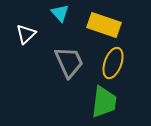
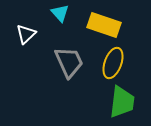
green trapezoid: moved 18 px right
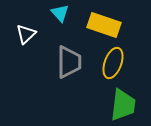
gray trapezoid: rotated 24 degrees clockwise
green trapezoid: moved 1 px right, 3 px down
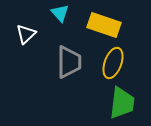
green trapezoid: moved 1 px left, 2 px up
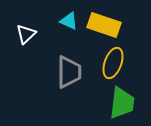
cyan triangle: moved 9 px right, 8 px down; rotated 24 degrees counterclockwise
gray trapezoid: moved 10 px down
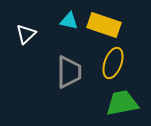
cyan triangle: rotated 12 degrees counterclockwise
green trapezoid: rotated 108 degrees counterclockwise
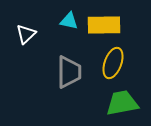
yellow rectangle: rotated 20 degrees counterclockwise
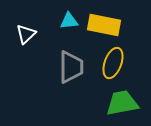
cyan triangle: rotated 18 degrees counterclockwise
yellow rectangle: rotated 12 degrees clockwise
gray trapezoid: moved 2 px right, 5 px up
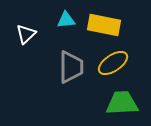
cyan triangle: moved 3 px left, 1 px up
yellow ellipse: rotated 36 degrees clockwise
green trapezoid: rotated 8 degrees clockwise
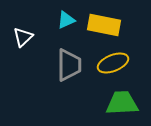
cyan triangle: rotated 18 degrees counterclockwise
white triangle: moved 3 px left, 3 px down
yellow ellipse: rotated 12 degrees clockwise
gray trapezoid: moved 2 px left, 2 px up
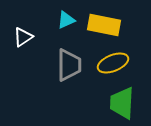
white triangle: rotated 10 degrees clockwise
green trapezoid: rotated 84 degrees counterclockwise
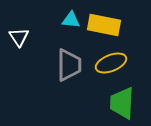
cyan triangle: moved 5 px right; rotated 30 degrees clockwise
white triangle: moved 4 px left; rotated 30 degrees counterclockwise
yellow ellipse: moved 2 px left
